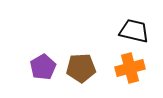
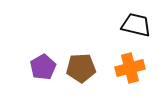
black trapezoid: moved 2 px right, 6 px up
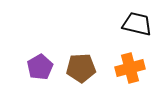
black trapezoid: moved 1 px right, 1 px up
purple pentagon: moved 3 px left
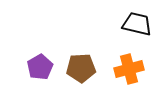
orange cross: moved 1 px left, 1 px down
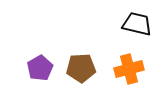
purple pentagon: moved 1 px down
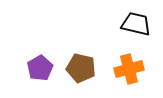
black trapezoid: moved 1 px left
brown pentagon: rotated 16 degrees clockwise
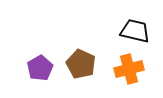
black trapezoid: moved 1 px left, 7 px down
brown pentagon: moved 4 px up; rotated 12 degrees clockwise
